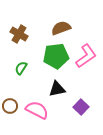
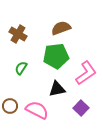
brown cross: moved 1 px left
pink L-shape: moved 17 px down
purple square: moved 1 px down
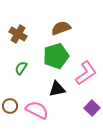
green pentagon: rotated 10 degrees counterclockwise
purple square: moved 11 px right
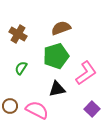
purple square: moved 1 px down
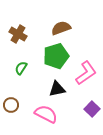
brown circle: moved 1 px right, 1 px up
pink semicircle: moved 9 px right, 4 px down
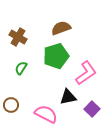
brown cross: moved 3 px down
black triangle: moved 11 px right, 8 px down
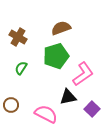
pink L-shape: moved 3 px left, 1 px down
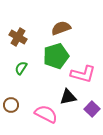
pink L-shape: rotated 50 degrees clockwise
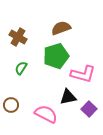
purple square: moved 3 px left
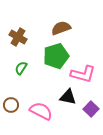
black triangle: rotated 24 degrees clockwise
purple square: moved 2 px right
pink semicircle: moved 5 px left, 3 px up
